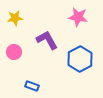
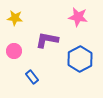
yellow star: rotated 14 degrees clockwise
purple L-shape: rotated 50 degrees counterclockwise
pink circle: moved 1 px up
blue rectangle: moved 9 px up; rotated 32 degrees clockwise
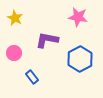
yellow star: rotated 21 degrees clockwise
pink circle: moved 2 px down
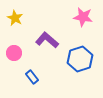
pink star: moved 5 px right
purple L-shape: rotated 30 degrees clockwise
blue hexagon: rotated 10 degrees clockwise
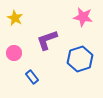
purple L-shape: rotated 60 degrees counterclockwise
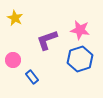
pink star: moved 3 px left, 13 px down
pink circle: moved 1 px left, 7 px down
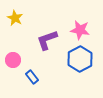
blue hexagon: rotated 10 degrees counterclockwise
